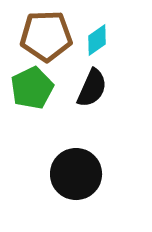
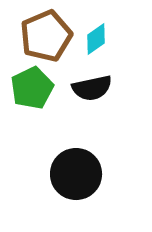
brown pentagon: rotated 21 degrees counterclockwise
cyan diamond: moved 1 px left, 1 px up
black semicircle: rotated 54 degrees clockwise
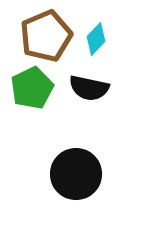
cyan diamond: rotated 12 degrees counterclockwise
black semicircle: moved 3 px left; rotated 24 degrees clockwise
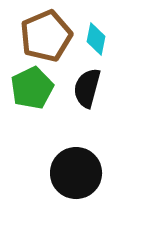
cyan diamond: rotated 32 degrees counterclockwise
black semicircle: moved 2 px left; rotated 93 degrees clockwise
black circle: moved 1 px up
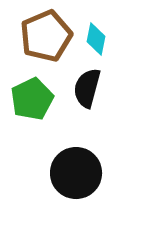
green pentagon: moved 11 px down
